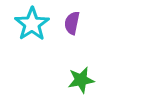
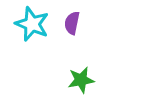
cyan star: rotated 16 degrees counterclockwise
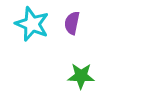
green star: moved 4 px up; rotated 12 degrees clockwise
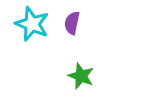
green star: rotated 20 degrees clockwise
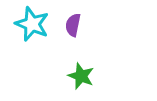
purple semicircle: moved 1 px right, 2 px down
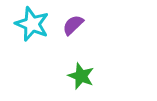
purple semicircle: rotated 35 degrees clockwise
